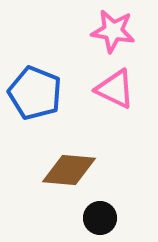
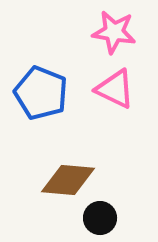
pink star: moved 1 px right, 1 px down
blue pentagon: moved 6 px right
brown diamond: moved 1 px left, 10 px down
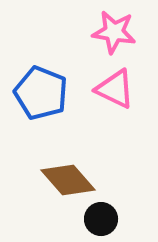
brown diamond: rotated 44 degrees clockwise
black circle: moved 1 px right, 1 px down
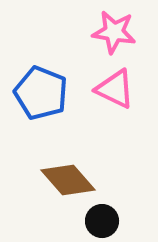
black circle: moved 1 px right, 2 px down
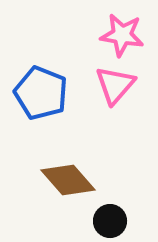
pink star: moved 8 px right, 3 px down
pink triangle: moved 4 px up; rotated 45 degrees clockwise
black circle: moved 8 px right
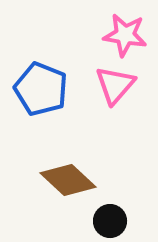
pink star: moved 3 px right
blue pentagon: moved 4 px up
brown diamond: rotated 6 degrees counterclockwise
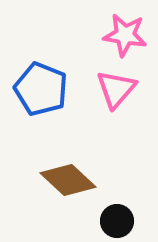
pink triangle: moved 1 px right, 4 px down
black circle: moved 7 px right
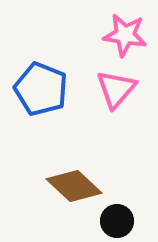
brown diamond: moved 6 px right, 6 px down
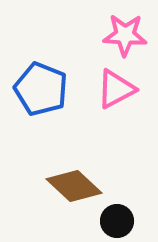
pink star: rotated 6 degrees counterclockwise
pink triangle: rotated 21 degrees clockwise
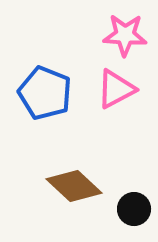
blue pentagon: moved 4 px right, 4 px down
black circle: moved 17 px right, 12 px up
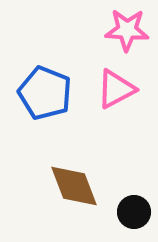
pink star: moved 2 px right, 5 px up
brown diamond: rotated 26 degrees clockwise
black circle: moved 3 px down
